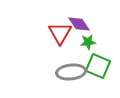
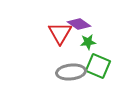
purple diamond: rotated 20 degrees counterclockwise
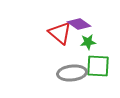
red triangle: rotated 20 degrees counterclockwise
green square: rotated 20 degrees counterclockwise
gray ellipse: moved 1 px right, 1 px down
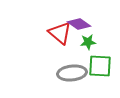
green square: moved 2 px right
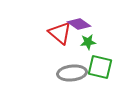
green square: moved 1 px down; rotated 10 degrees clockwise
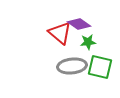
gray ellipse: moved 7 px up
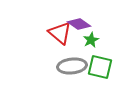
green star: moved 3 px right, 2 px up; rotated 21 degrees counterclockwise
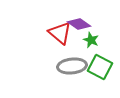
green star: rotated 21 degrees counterclockwise
green square: rotated 15 degrees clockwise
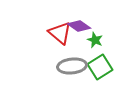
purple diamond: moved 2 px down
green star: moved 4 px right
green square: rotated 30 degrees clockwise
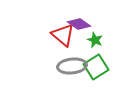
purple diamond: moved 2 px up
red triangle: moved 3 px right, 2 px down
green square: moved 4 px left
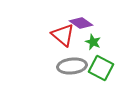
purple diamond: moved 2 px right, 1 px up
green star: moved 2 px left, 2 px down
green square: moved 5 px right, 1 px down; rotated 30 degrees counterclockwise
